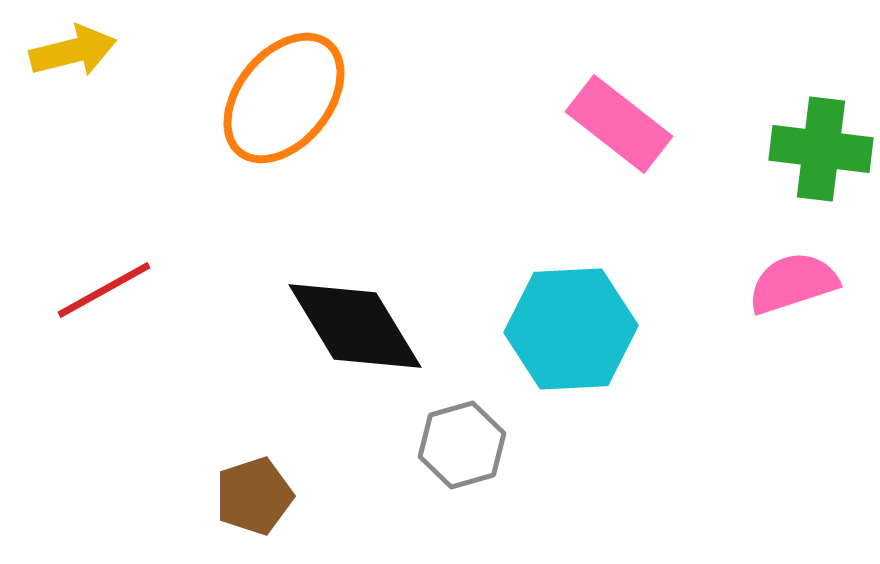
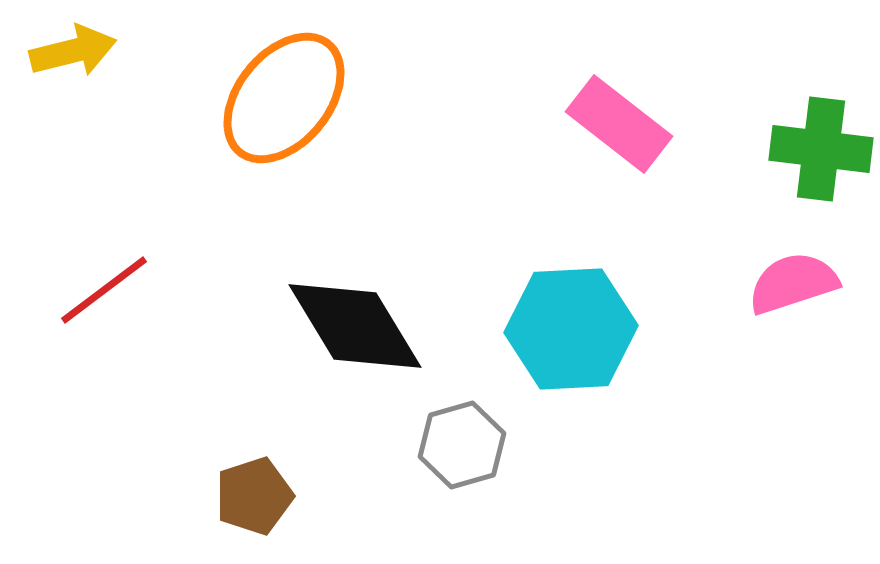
red line: rotated 8 degrees counterclockwise
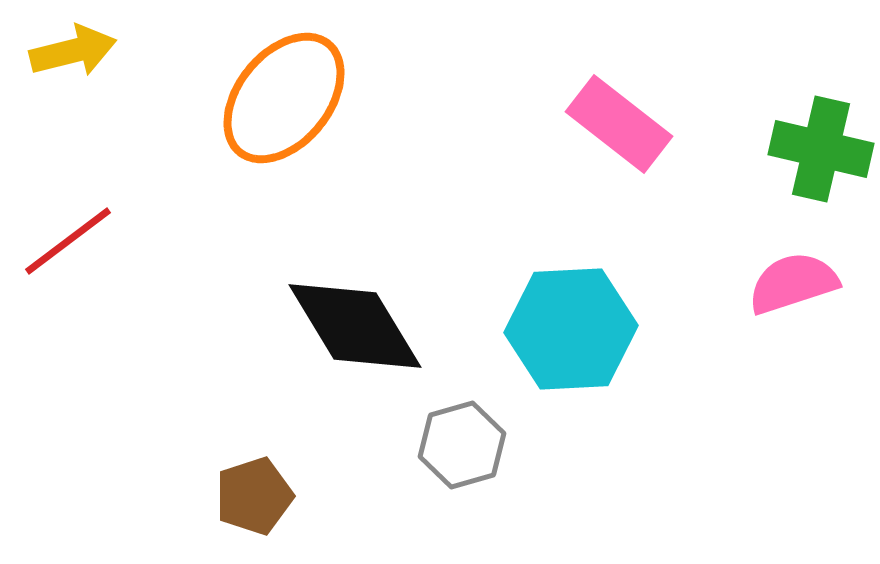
green cross: rotated 6 degrees clockwise
red line: moved 36 px left, 49 px up
